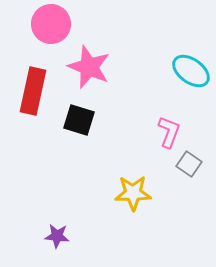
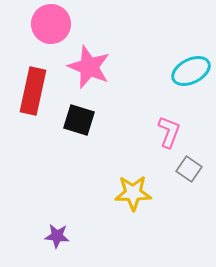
cyan ellipse: rotated 63 degrees counterclockwise
gray square: moved 5 px down
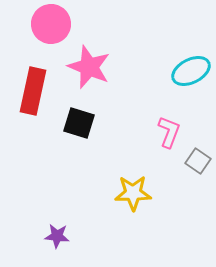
black square: moved 3 px down
gray square: moved 9 px right, 8 px up
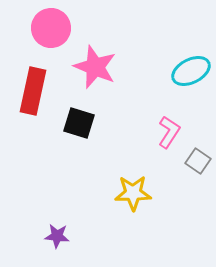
pink circle: moved 4 px down
pink star: moved 6 px right
pink L-shape: rotated 12 degrees clockwise
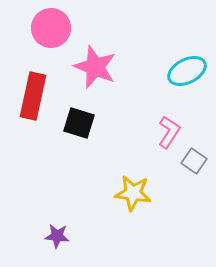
cyan ellipse: moved 4 px left
red rectangle: moved 5 px down
gray square: moved 4 px left
yellow star: rotated 9 degrees clockwise
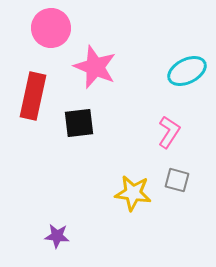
black square: rotated 24 degrees counterclockwise
gray square: moved 17 px left, 19 px down; rotated 20 degrees counterclockwise
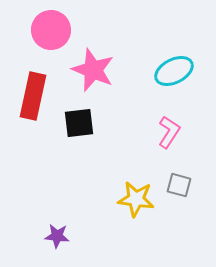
pink circle: moved 2 px down
pink star: moved 2 px left, 3 px down
cyan ellipse: moved 13 px left
gray square: moved 2 px right, 5 px down
yellow star: moved 3 px right, 6 px down
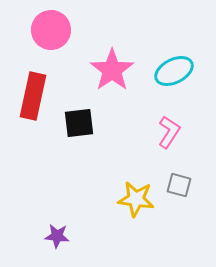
pink star: moved 19 px right; rotated 15 degrees clockwise
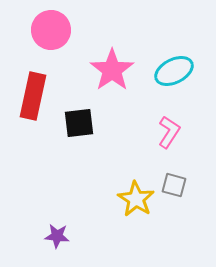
gray square: moved 5 px left
yellow star: rotated 24 degrees clockwise
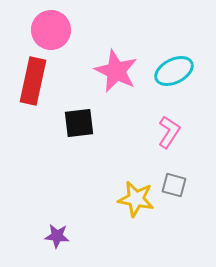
pink star: moved 4 px right, 1 px down; rotated 12 degrees counterclockwise
red rectangle: moved 15 px up
yellow star: rotated 21 degrees counterclockwise
